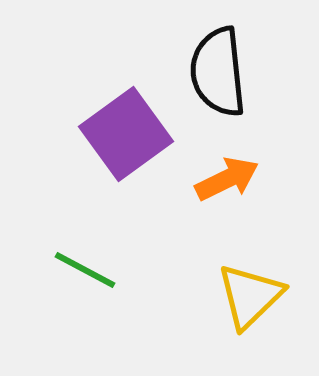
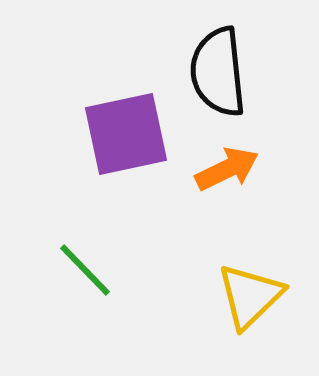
purple square: rotated 24 degrees clockwise
orange arrow: moved 10 px up
green line: rotated 18 degrees clockwise
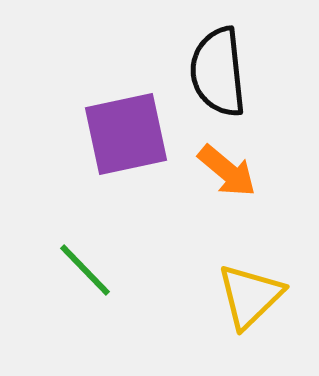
orange arrow: moved 2 px down; rotated 66 degrees clockwise
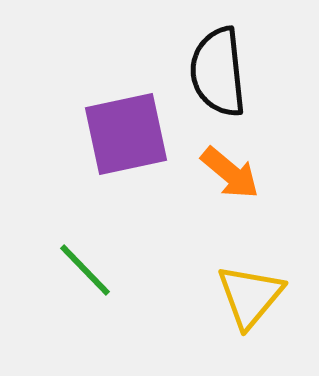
orange arrow: moved 3 px right, 2 px down
yellow triangle: rotated 6 degrees counterclockwise
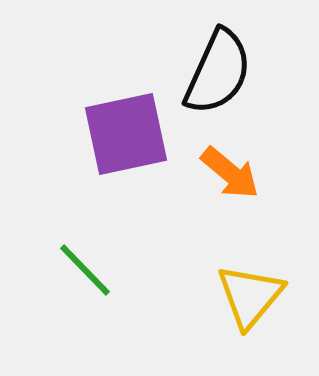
black semicircle: rotated 150 degrees counterclockwise
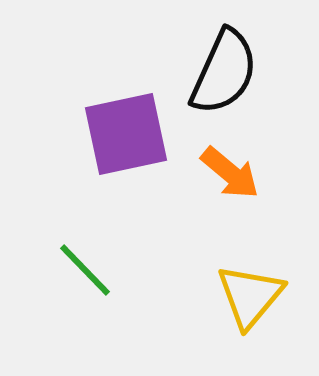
black semicircle: moved 6 px right
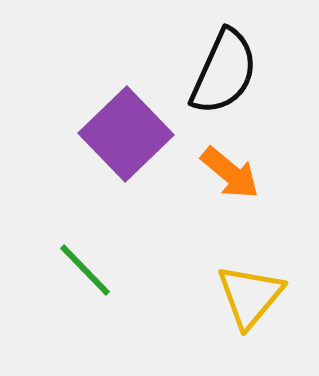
purple square: rotated 32 degrees counterclockwise
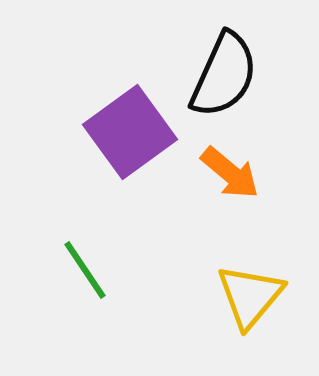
black semicircle: moved 3 px down
purple square: moved 4 px right, 2 px up; rotated 8 degrees clockwise
green line: rotated 10 degrees clockwise
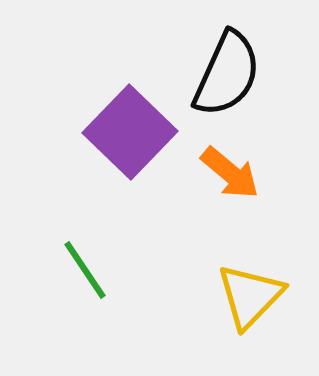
black semicircle: moved 3 px right, 1 px up
purple square: rotated 10 degrees counterclockwise
yellow triangle: rotated 4 degrees clockwise
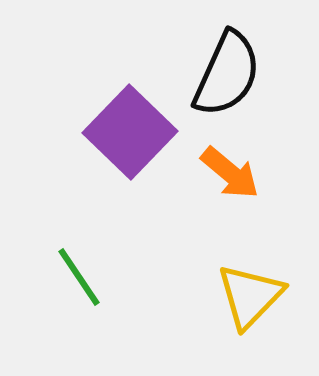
green line: moved 6 px left, 7 px down
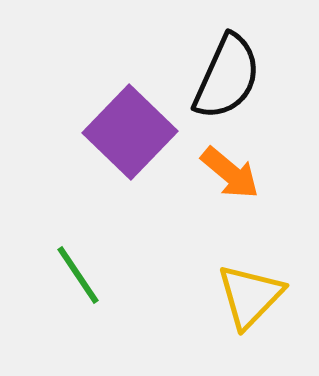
black semicircle: moved 3 px down
green line: moved 1 px left, 2 px up
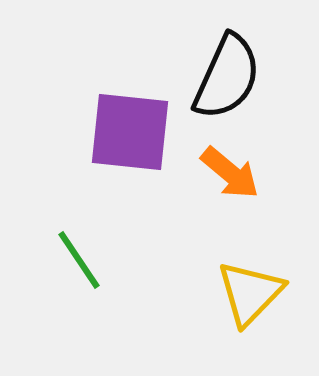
purple square: rotated 38 degrees counterclockwise
green line: moved 1 px right, 15 px up
yellow triangle: moved 3 px up
